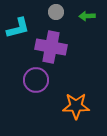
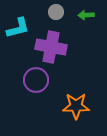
green arrow: moved 1 px left, 1 px up
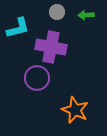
gray circle: moved 1 px right
purple circle: moved 1 px right, 2 px up
orange star: moved 1 px left, 4 px down; rotated 24 degrees clockwise
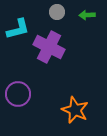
green arrow: moved 1 px right
cyan L-shape: moved 1 px down
purple cross: moved 2 px left; rotated 16 degrees clockwise
purple circle: moved 19 px left, 16 px down
